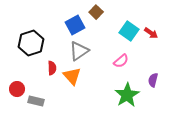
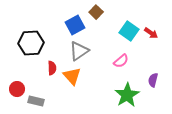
black hexagon: rotated 15 degrees clockwise
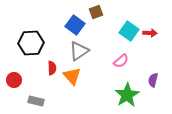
brown square: rotated 24 degrees clockwise
blue square: rotated 24 degrees counterclockwise
red arrow: moved 1 px left; rotated 32 degrees counterclockwise
red circle: moved 3 px left, 9 px up
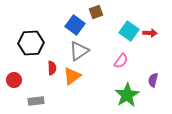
pink semicircle: rotated 14 degrees counterclockwise
orange triangle: rotated 36 degrees clockwise
gray rectangle: rotated 21 degrees counterclockwise
